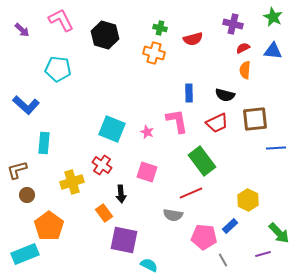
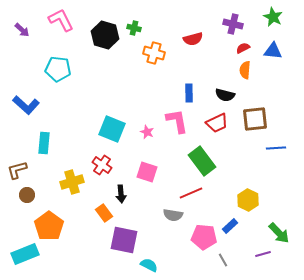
green cross at (160, 28): moved 26 px left
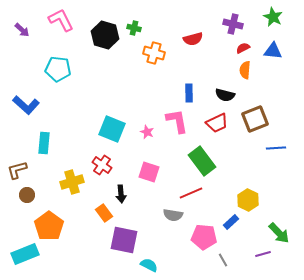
brown square at (255, 119): rotated 16 degrees counterclockwise
pink square at (147, 172): moved 2 px right
blue rectangle at (230, 226): moved 1 px right, 4 px up
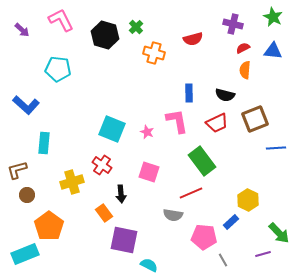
green cross at (134, 28): moved 2 px right, 1 px up; rotated 32 degrees clockwise
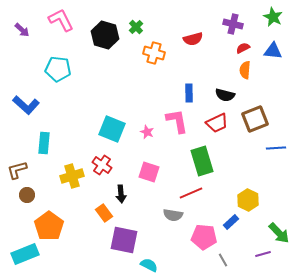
green rectangle at (202, 161): rotated 20 degrees clockwise
yellow cross at (72, 182): moved 6 px up
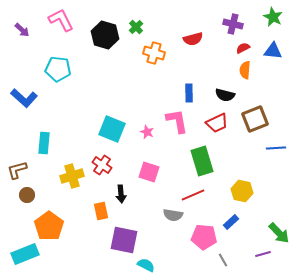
blue L-shape at (26, 105): moved 2 px left, 7 px up
red line at (191, 193): moved 2 px right, 2 px down
yellow hexagon at (248, 200): moved 6 px left, 9 px up; rotated 15 degrees counterclockwise
orange rectangle at (104, 213): moved 3 px left, 2 px up; rotated 24 degrees clockwise
cyan semicircle at (149, 265): moved 3 px left
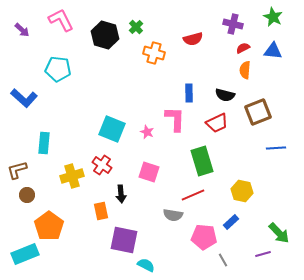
brown square at (255, 119): moved 3 px right, 7 px up
pink L-shape at (177, 121): moved 2 px left, 2 px up; rotated 12 degrees clockwise
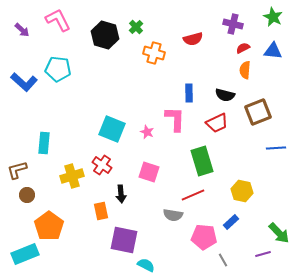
pink L-shape at (61, 20): moved 3 px left
blue L-shape at (24, 98): moved 16 px up
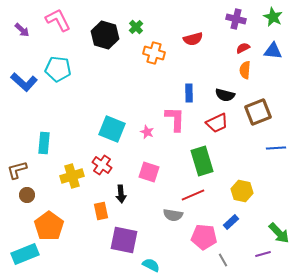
purple cross at (233, 24): moved 3 px right, 5 px up
cyan semicircle at (146, 265): moved 5 px right
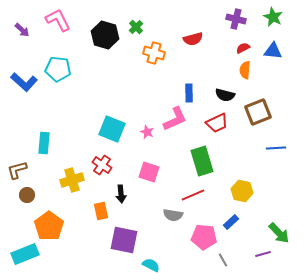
pink L-shape at (175, 119): rotated 64 degrees clockwise
yellow cross at (72, 176): moved 4 px down
